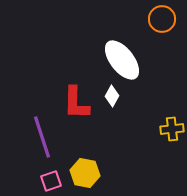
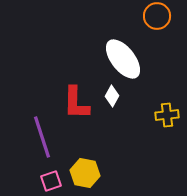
orange circle: moved 5 px left, 3 px up
white ellipse: moved 1 px right, 1 px up
yellow cross: moved 5 px left, 14 px up
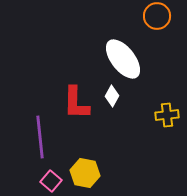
purple line: moved 2 px left; rotated 12 degrees clockwise
pink square: rotated 30 degrees counterclockwise
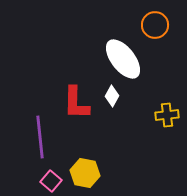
orange circle: moved 2 px left, 9 px down
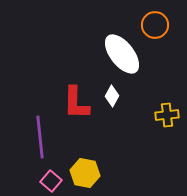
white ellipse: moved 1 px left, 5 px up
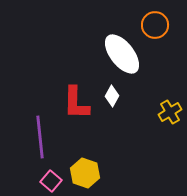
yellow cross: moved 3 px right, 3 px up; rotated 25 degrees counterclockwise
yellow hexagon: rotated 8 degrees clockwise
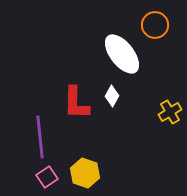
pink square: moved 4 px left, 4 px up; rotated 15 degrees clockwise
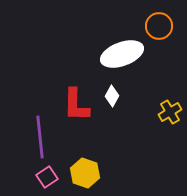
orange circle: moved 4 px right, 1 px down
white ellipse: rotated 72 degrees counterclockwise
red L-shape: moved 2 px down
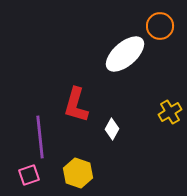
orange circle: moved 1 px right
white ellipse: moved 3 px right; rotated 21 degrees counterclockwise
white diamond: moved 33 px down
red L-shape: rotated 15 degrees clockwise
yellow hexagon: moved 7 px left
pink square: moved 18 px left, 2 px up; rotated 15 degrees clockwise
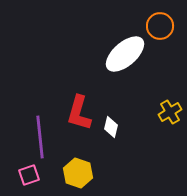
red L-shape: moved 3 px right, 8 px down
white diamond: moved 1 px left, 2 px up; rotated 15 degrees counterclockwise
